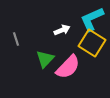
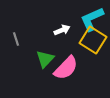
yellow square: moved 1 px right, 3 px up
pink semicircle: moved 2 px left, 1 px down
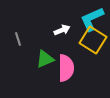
gray line: moved 2 px right
green triangle: rotated 24 degrees clockwise
pink semicircle: rotated 44 degrees counterclockwise
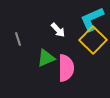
white arrow: moved 4 px left; rotated 70 degrees clockwise
yellow square: rotated 12 degrees clockwise
green triangle: moved 1 px right, 1 px up
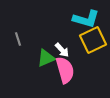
cyan L-shape: moved 6 px left; rotated 140 degrees counterclockwise
white arrow: moved 4 px right, 20 px down
yellow square: rotated 20 degrees clockwise
pink semicircle: moved 1 px left, 2 px down; rotated 16 degrees counterclockwise
